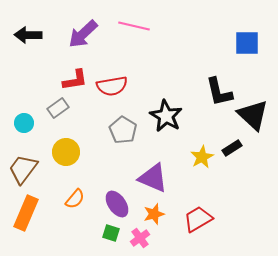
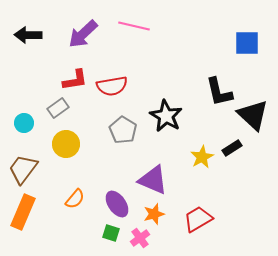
yellow circle: moved 8 px up
purple triangle: moved 2 px down
orange rectangle: moved 3 px left, 1 px up
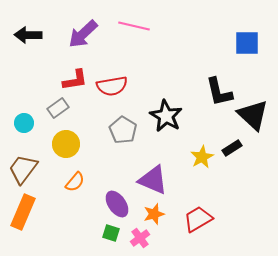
orange semicircle: moved 17 px up
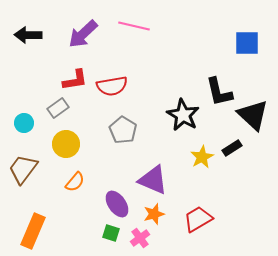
black star: moved 17 px right, 1 px up
orange rectangle: moved 10 px right, 19 px down
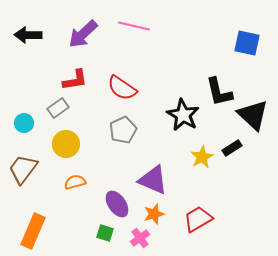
blue square: rotated 12 degrees clockwise
red semicircle: moved 10 px right, 2 px down; rotated 44 degrees clockwise
gray pentagon: rotated 16 degrees clockwise
orange semicircle: rotated 145 degrees counterclockwise
green square: moved 6 px left
